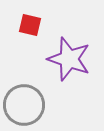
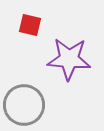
purple star: rotated 15 degrees counterclockwise
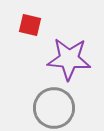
gray circle: moved 30 px right, 3 px down
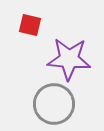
gray circle: moved 4 px up
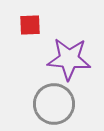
red square: rotated 15 degrees counterclockwise
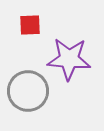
gray circle: moved 26 px left, 13 px up
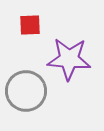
gray circle: moved 2 px left
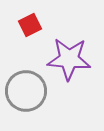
red square: rotated 25 degrees counterclockwise
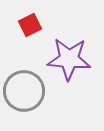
gray circle: moved 2 px left
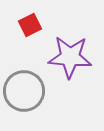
purple star: moved 1 px right, 2 px up
